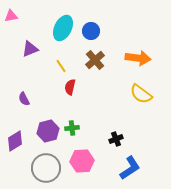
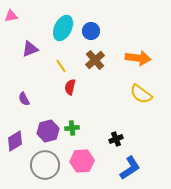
gray circle: moved 1 px left, 3 px up
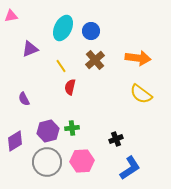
gray circle: moved 2 px right, 3 px up
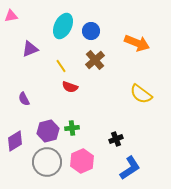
cyan ellipse: moved 2 px up
orange arrow: moved 1 px left, 15 px up; rotated 15 degrees clockwise
red semicircle: rotated 84 degrees counterclockwise
pink hexagon: rotated 20 degrees counterclockwise
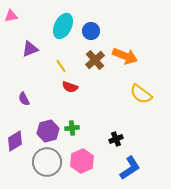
orange arrow: moved 12 px left, 13 px down
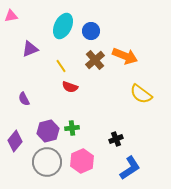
purple diamond: rotated 20 degrees counterclockwise
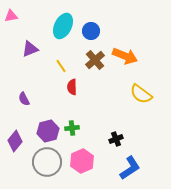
red semicircle: moved 2 px right; rotated 70 degrees clockwise
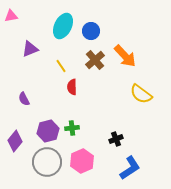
orange arrow: rotated 25 degrees clockwise
